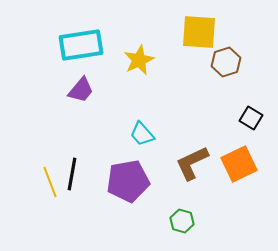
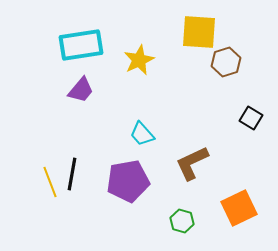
orange square: moved 44 px down
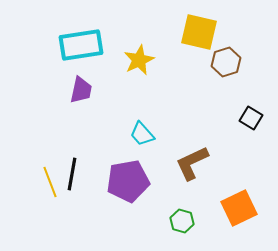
yellow square: rotated 9 degrees clockwise
purple trapezoid: rotated 28 degrees counterclockwise
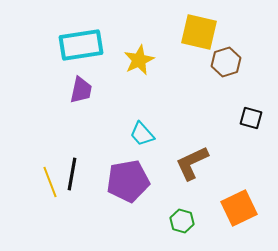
black square: rotated 15 degrees counterclockwise
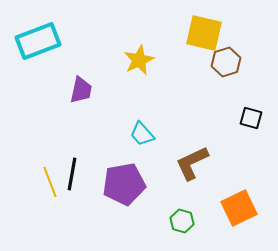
yellow square: moved 5 px right, 1 px down
cyan rectangle: moved 43 px left, 4 px up; rotated 12 degrees counterclockwise
purple pentagon: moved 4 px left, 3 px down
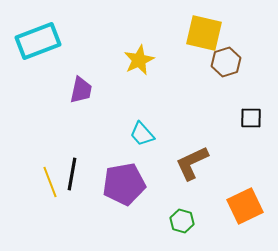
black square: rotated 15 degrees counterclockwise
orange square: moved 6 px right, 2 px up
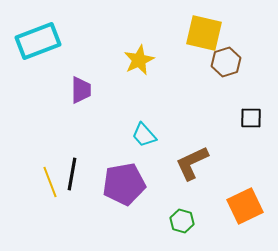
purple trapezoid: rotated 12 degrees counterclockwise
cyan trapezoid: moved 2 px right, 1 px down
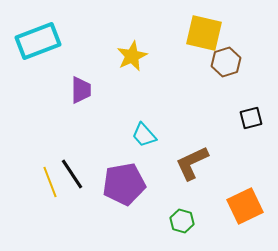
yellow star: moved 7 px left, 4 px up
black square: rotated 15 degrees counterclockwise
black line: rotated 44 degrees counterclockwise
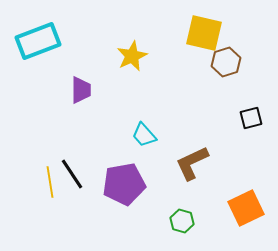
yellow line: rotated 12 degrees clockwise
orange square: moved 1 px right, 2 px down
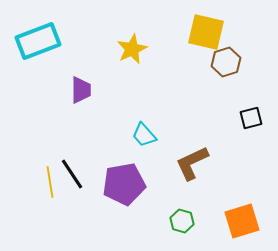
yellow square: moved 2 px right, 1 px up
yellow star: moved 7 px up
orange square: moved 4 px left, 13 px down; rotated 9 degrees clockwise
